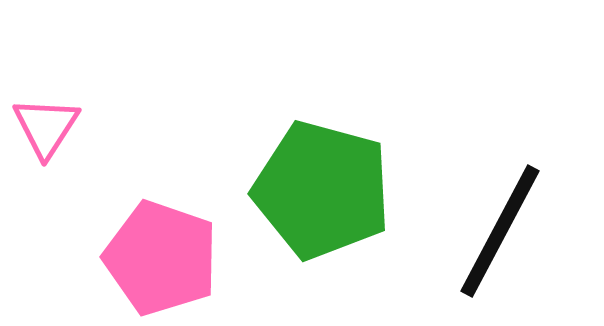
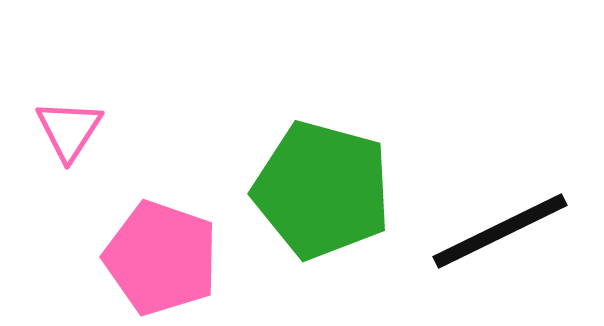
pink triangle: moved 23 px right, 3 px down
black line: rotated 36 degrees clockwise
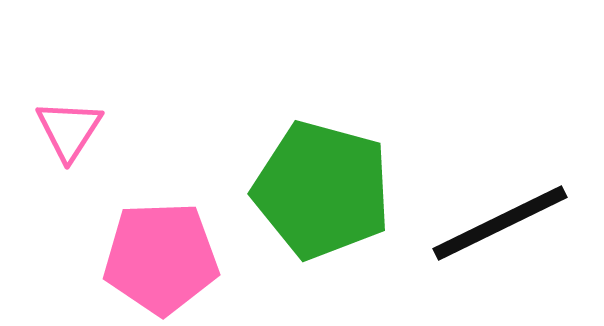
black line: moved 8 px up
pink pentagon: rotated 21 degrees counterclockwise
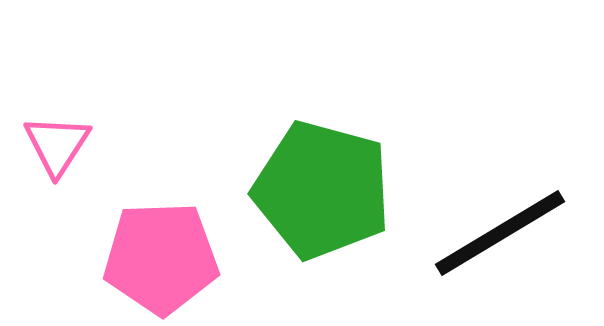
pink triangle: moved 12 px left, 15 px down
black line: moved 10 px down; rotated 5 degrees counterclockwise
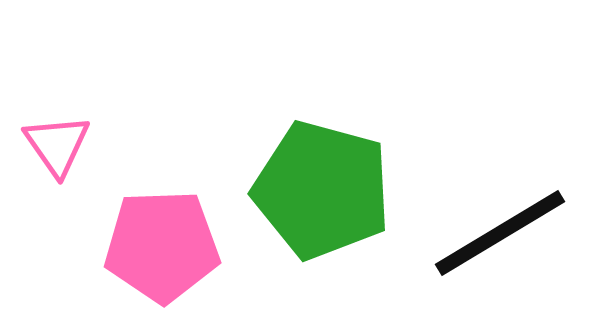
pink triangle: rotated 8 degrees counterclockwise
pink pentagon: moved 1 px right, 12 px up
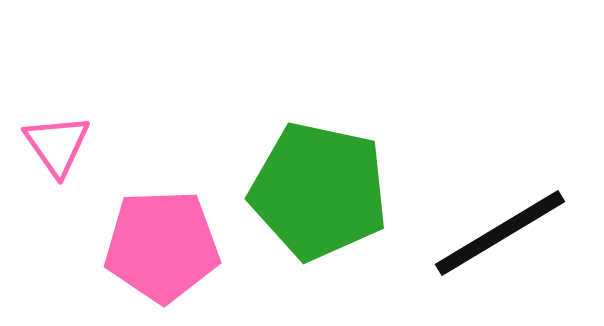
green pentagon: moved 3 px left, 1 px down; rotated 3 degrees counterclockwise
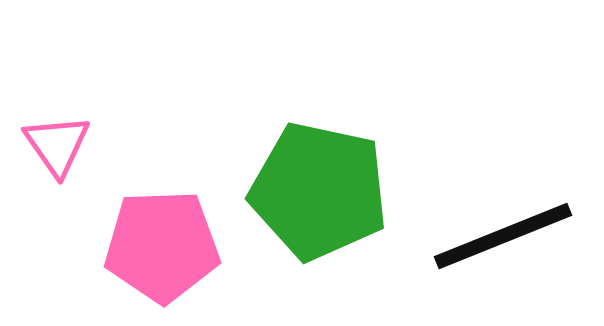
black line: moved 3 px right, 3 px down; rotated 9 degrees clockwise
